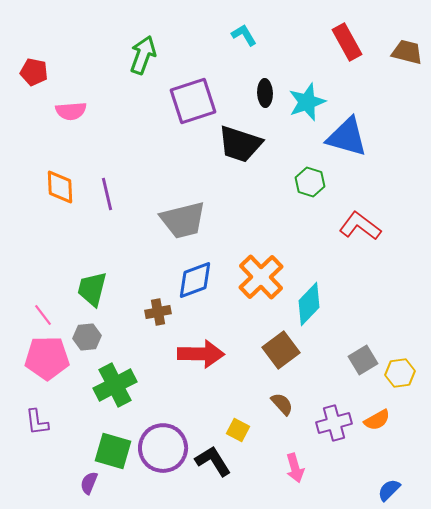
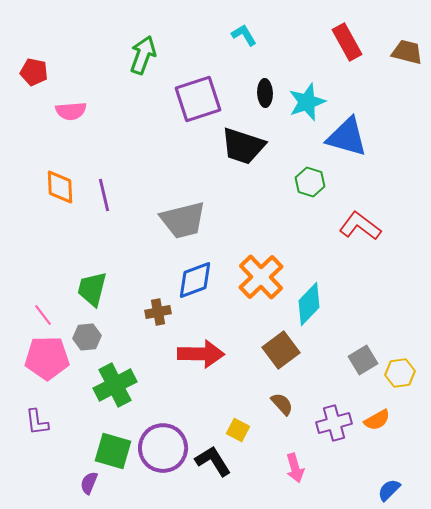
purple square: moved 5 px right, 2 px up
black trapezoid: moved 3 px right, 2 px down
purple line: moved 3 px left, 1 px down
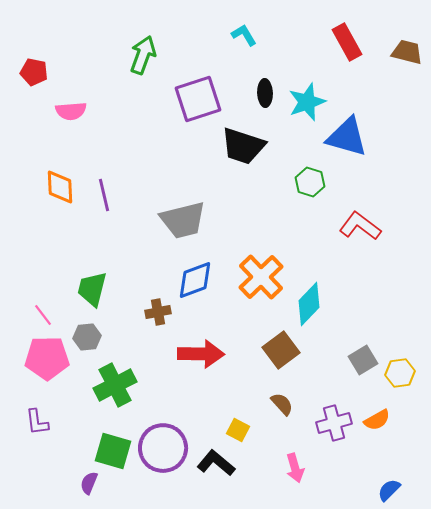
black L-shape: moved 3 px right, 2 px down; rotated 18 degrees counterclockwise
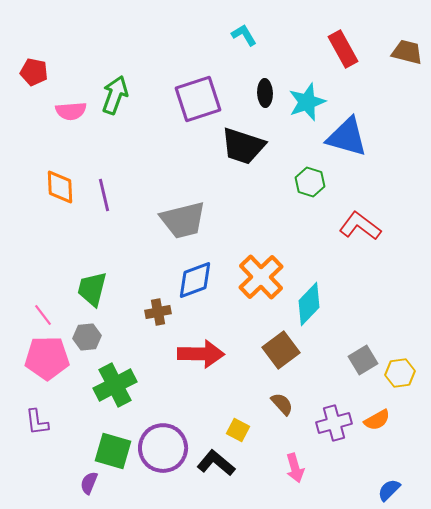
red rectangle: moved 4 px left, 7 px down
green arrow: moved 28 px left, 40 px down
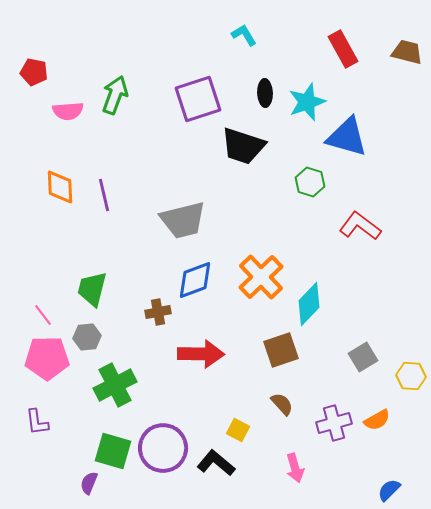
pink semicircle: moved 3 px left
brown square: rotated 18 degrees clockwise
gray square: moved 3 px up
yellow hexagon: moved 11 px right, 3 px down; rotated 12 degrees clockwise
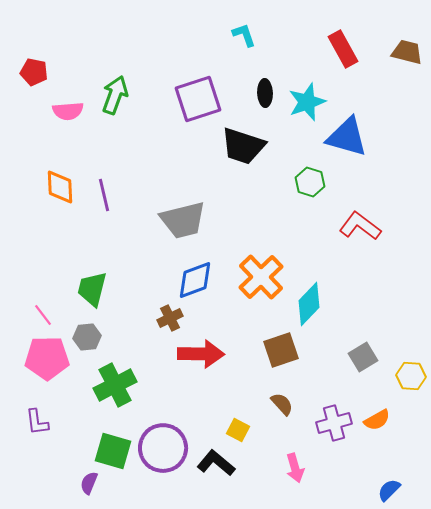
cyan L-shape: rotated 12 degrees clockwise
brown cross: moved 12 px right, 6 px down; rotated 15 degrees counterclockwise
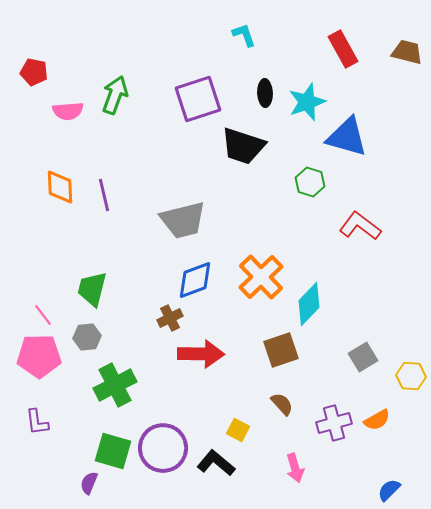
pink pentagon: moved 8 px left, 2 px up
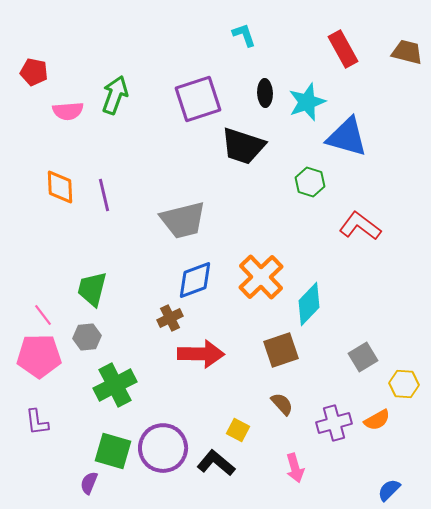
yellow hexagon: moved 7 px left, 8 px down
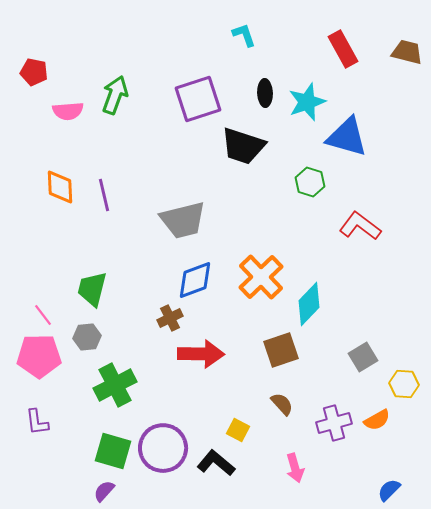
purple semicircle: moved 15 px right, 8 px down; rotated 20 degrees clockwise
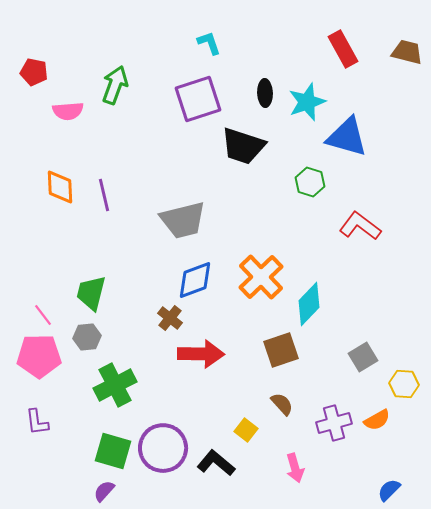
cyan L-shape: moved 35 px left, 8 px down
green arrow: moved 10 px up
green trapezoid: moved 1 px left, 4 px down
brown cross: rotated 25 degrees counterclockwise
yellow square: moved 8 px right; rotated 10 degrees clockwise
